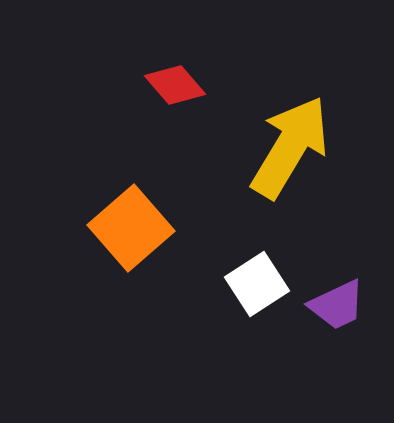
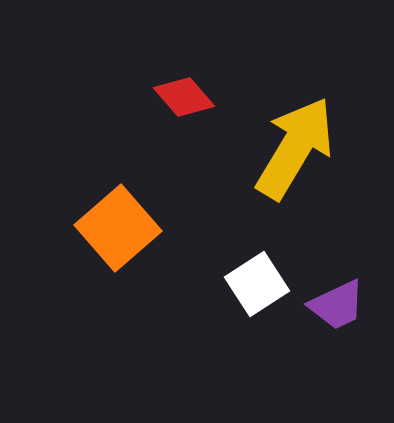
red diamond: moved 9 px right, 12 px down
yellow arrow: moved 5 px right, 1 px down
orange square: moved 13 px left
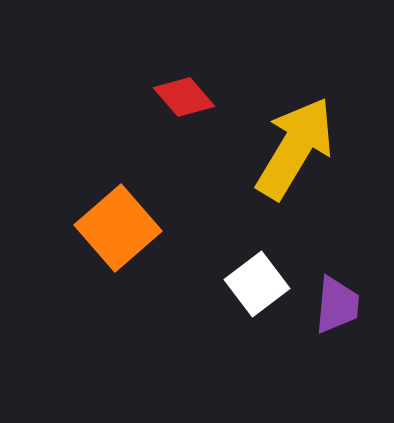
white square: rotated 4 degrees counterclockwise
purple trapezoid: rotated 60 degrees counterclockwise
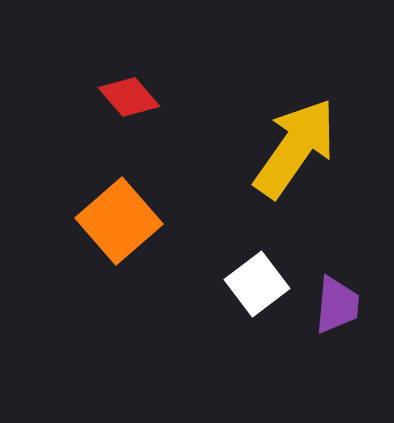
red diamond: moved 55 px left
yellow arrow: rotated 4 degrees clockwise
orange square: moved 1 px right, 7 px up
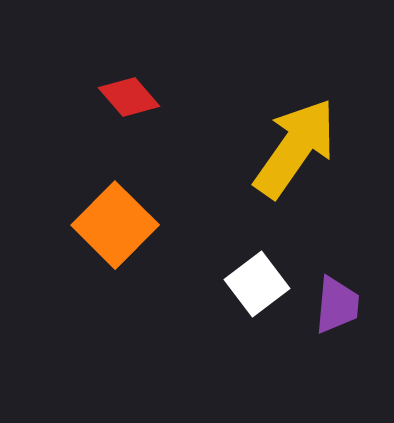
orange square: moved 4 px left, 4 px down; rotated 4 degrees counterclockwise
